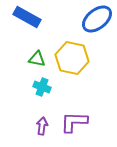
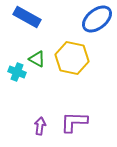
green triangle: rotated 18 degrees clockwise
cyan cross: moved 25 px left, 15 px up
purple arrow: moved 2 px left
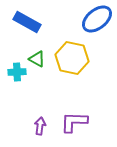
blue rectangle: moved 5 px down
cyan cross: rotated 24 degrees counterclockwise
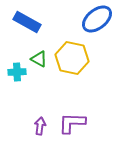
green triangle: moved 2 px right
purple L-shape: moved 2 px left, 1 px down
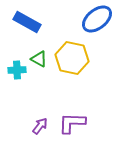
cyan cross: moved 2 px up
purple arrow: rotated 30 degrees clockwise
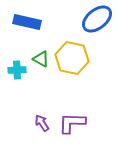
blue rectangle: rotated 16 degrees counterclockwise
green triangle: moved 2 px right
purple arrow: moved 2 px right, 3 px up; rotated 72 degrees counterclockwise
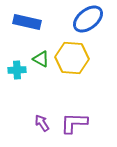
blue ellipse: moved 9 px left
yellow hexagon: rotated 8 degrees counterclockwise
purple L-shape: moved 2 px right
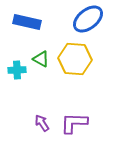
yellow hexagon: moved 3 px right, 1 px down
